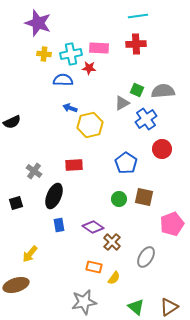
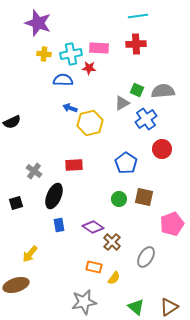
yellow hexagon: moved 2 px up
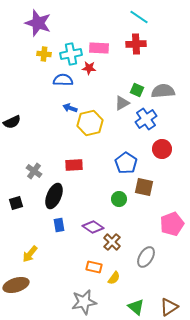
cyan line: moved 1 px right, 1 px down; rotated 42 degrees clockwise
brown square: moved 10 px up
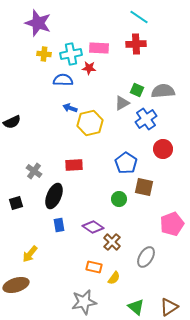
red circle: moved 1 px right
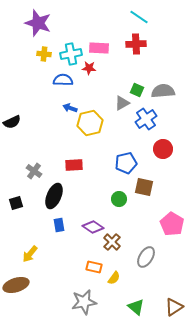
blue pentagon: rotated 25 degrees clockwise
pink pentagon: rotated 20 degrees counterclockwise
brown triangle: moved 5 px right
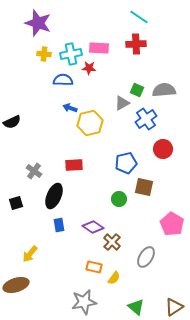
gray semicircle: moved 1 px right, 1 px up
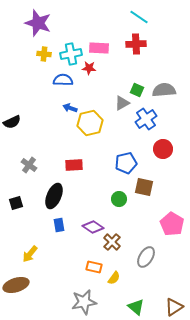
gray cross: moved 5 px left, 6 px up
